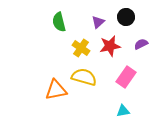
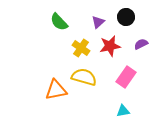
green semicircle: rotated 30 degrees counterclockwise
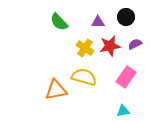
purple triangle: rotated 40 degrees clockwise
purple semicircle: moved 6 px left
yellow cross: moved 4 px right
